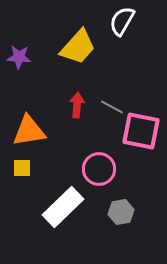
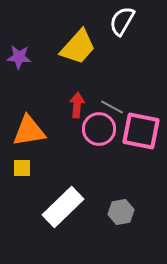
pink circle: moved 40 px up
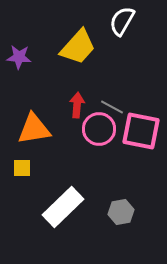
orange triangle: moved 5 px right, 2 px up
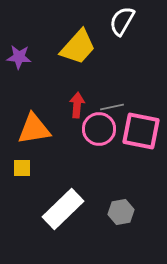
gray line: rotated 40 degrees counterclockwise
white rectangle: moved 2 px down
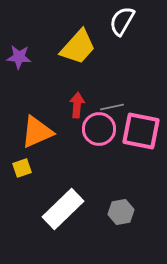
orange triangle: moved 3 px right, 3 px down; rotated 15 degrees counterclockwise
yellow square: rotated 18 degrees counterclockwise
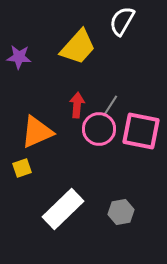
gray line: moved 2 px left, 1 px up; rotated 45 degrees counterclockwise
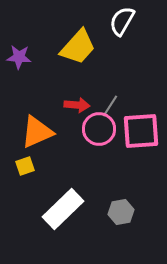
red arrow: rotated 90 degrees clockwise
pink square: rotated 15 degrees counterclockwise
yellow square: moved 3 px right, 2 px up
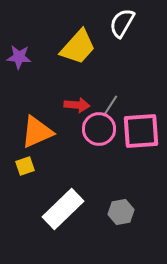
white semicircle: moved 2 px down
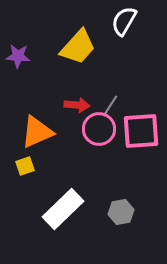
white semicircle: moved 2 px right, 2 px up
purple star: moved 1 px left, 1 px up
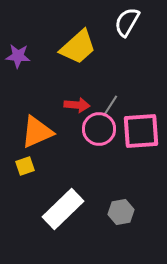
white semicircle: moved 3 px right, 1 px down
yellow trapezoid: rotated 6 degrees clockwise
